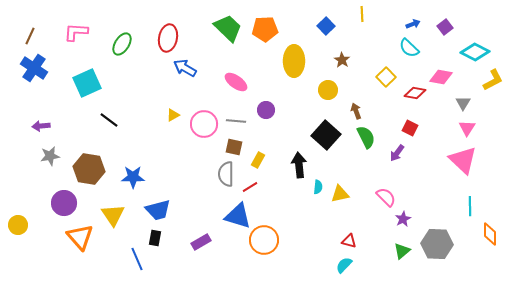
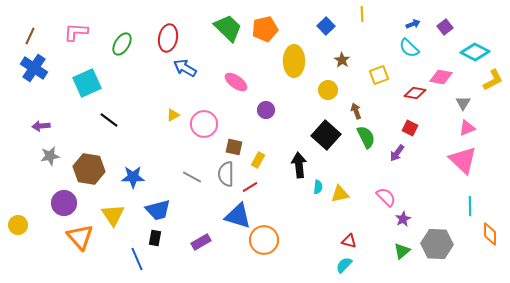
orange pentagon at (265, 29): rotated 10 degrees counterclockwise
yellow square at (386, 77): moved 7 px left, 2 px up; rotated 24 degrees clockwise
gray line at (236, 121): moved 44 px left, 56 px down; rotated 24 degrees clockwise
pink triangle at (467, 128): rotated 36 degrees clockwise
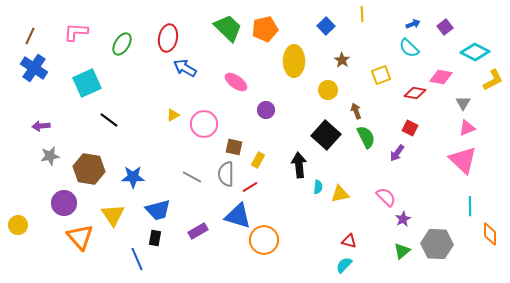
yellow square at (379, 75): moved 2 px right
purple rectangle at (201, 242): moved 3 px left, 11 px up
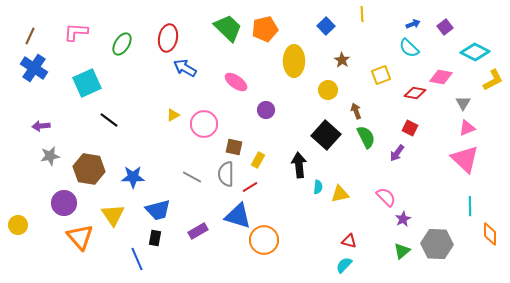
pink triangle at (463, 160): moved 2 px right, 1 px up
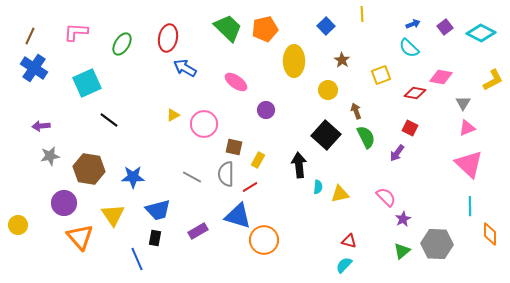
cyan diamond at (475, 52): moved 6 px right, 19 px up
pink triangle at (465, 159): moved 4 px right, 5 px down
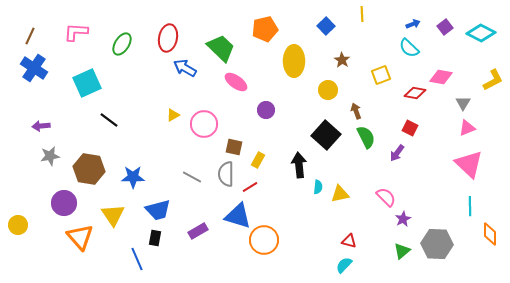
green trapezoid at (228, 28): moved 7 px left, 20 px down
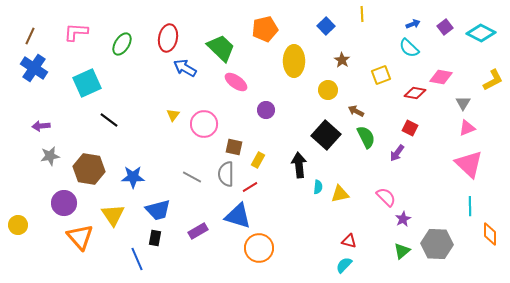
brown arrow at (356, 111): rotated 42 degrees counterclockwise
yellow triangle at (173, 115): rotated 24 degrees counterclockwise
orange circle at (264, 240): moved 5 px left, 8 px down
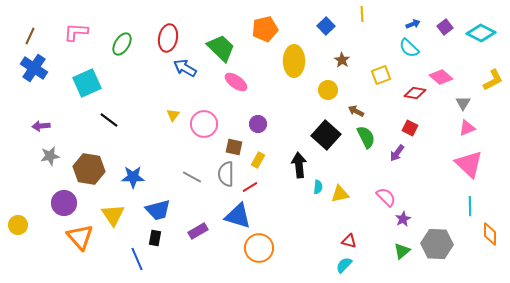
pink diamond at (441, 77): rotated 30 degrees clockwise
purple circle at (266, 110): moved 8 px left, 14 px down
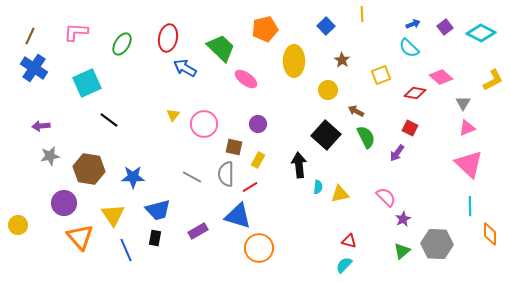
pink ellipse at (236, 82): moved 10 px right, 3 px up
blue line at (137, 259): moved 11 px left, 9 px up
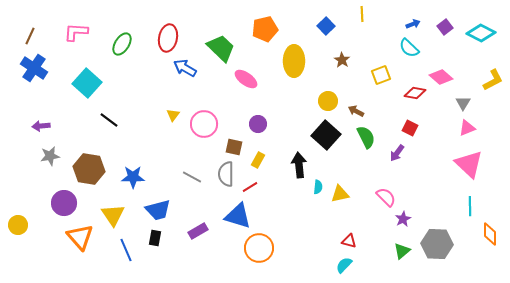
cyan square at (87, 83): rotated 24 degrees counterclockwise
yellow circle at (328, 90): moved 11 px down
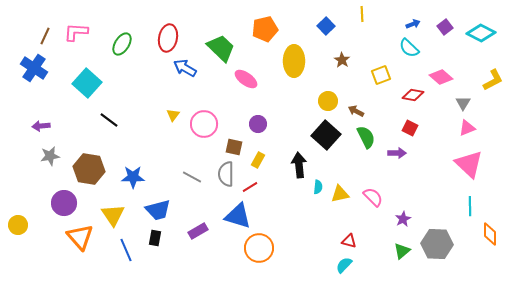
brown line at (30, 36): moved 15 px right
red diamond at (415, 93): moved 2 px left, 2 px down
purple arrow at (397, 153): rotated 126 degrees counterclockwise
pink semicircle at (386, 197): moved 13 px left
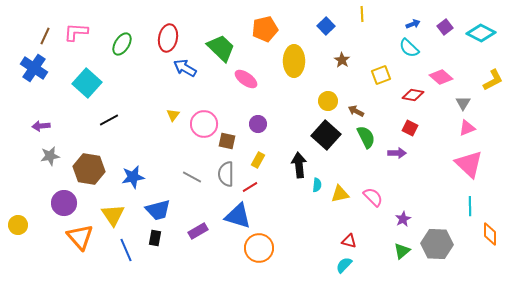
black line at (109, 120): rotated 66 degrees counterclockwise
brown square at (234, 147): moved 7 px left, 6 px up
blue star at (133, 177): rotated 10 degrees counterclockwise
cyan semicircle at (318, 187): moved 1 px left, 2 px up
